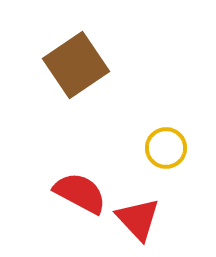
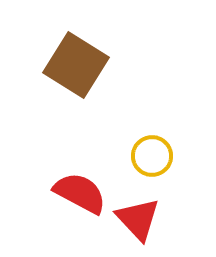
brown square: rotated 24 degrees counterclockwise
yellow circle: moved 14 px left, 8 px down
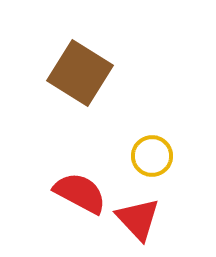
brown square: moved 4 px right, 8 px down
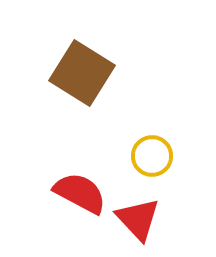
brown square: moved 2 px right
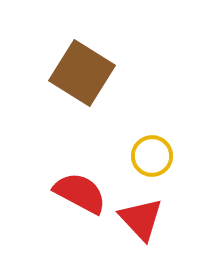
red triangle: moved 3 px right
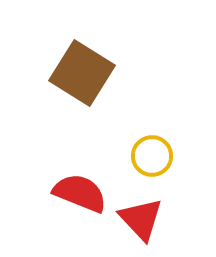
red semicircle: rotated 6 degrees counterclockwise
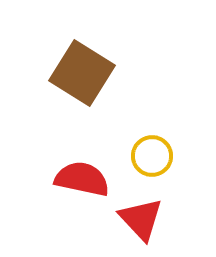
red semicircle: moved 2 px right, 14 px up; rotated 10 degrees counterclockwise
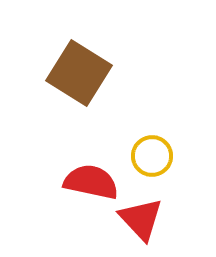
brown square: moved 3 px left
red semicircle: moved 9 px right, 3 px down
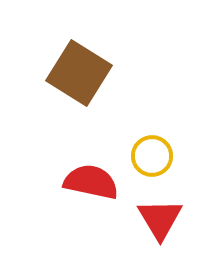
red triangle: moved 19 px right; rotated 12 degrees clockwise
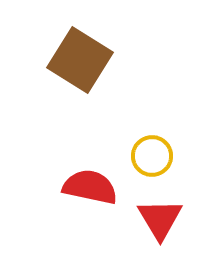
brown square: moved 1 px right, 13 px up
red semicircle: moved 1 px left, 5 px down
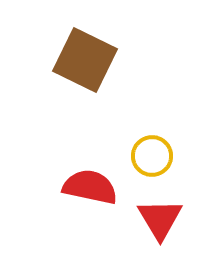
brown square: moved 5 px right; rotated 6 degrees counterclockwise
